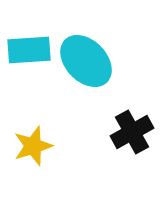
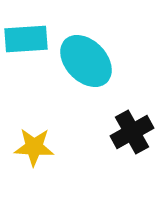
cyan rectangle: moved 3 px left, 11 px up
yellow star: moved 1 px right, 1 px down; rotated 21 degrees clockwise
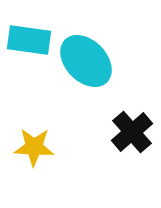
cyan rectangle: moved 3 px right, 1 px down; rotated 12 degrees clockwise
black cross: rotated 12 degrees counterclockwise
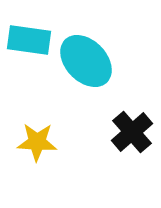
yellow star: moved 3 px right, 5 px up
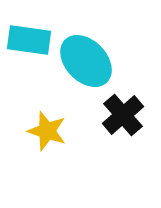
black cross: moved 9 px left, 17 px up
yellow star: moved 10 px right, 11 px up; rotated 15 degrees clockwise
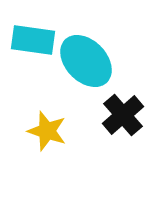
cyan rectangle: moved 4 px right
